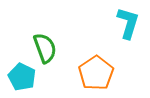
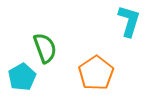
cyan L-shape: moved 1 px right, 2 px up
cyan pentagon: rotated 16 degrees clockwise
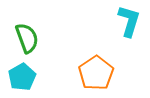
green semicircle: moved 18 px left, 10 px up
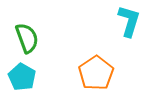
cyan pentagon: rotated 12 degrees counterclockwise
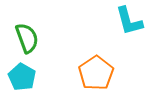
cyan L-shape: rotated 148 degrees clockwise
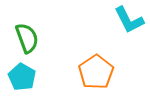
cyan L-shape: moved 1 px up; rotated 12 degrees counterclockwise
orange pentagon: moved 1 px up
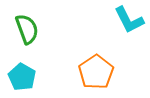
green semicircle: moved 9 px up
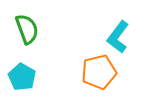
cyan L-shape: moved 11 px left, 17 px down; rotated 64 degrees clockwise
orange pentagon: moved 3 px right; rotated 20 degrees clockwise
